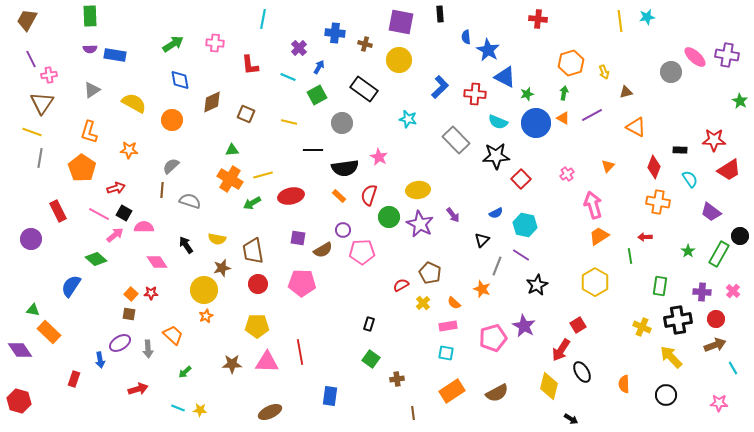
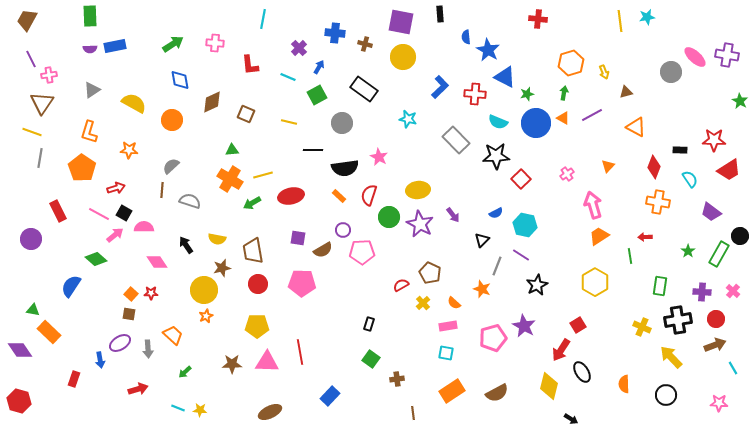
blue rectangle at (115, 55): moved 9 px up; rotated 20 degrees counterclockwise
yellow circle at (399, 60): moved 4 px right, 3 px up
blue rectangle at (330, 396): rotated 36 degrees clockwise
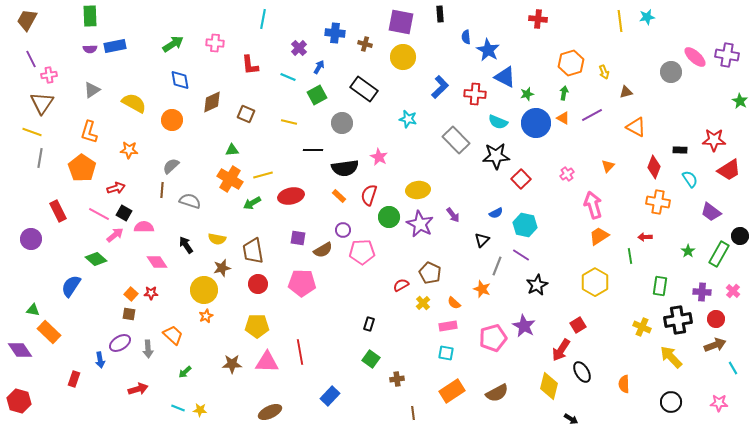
black circle at (666, 395): moved 5 px right, 7 px down
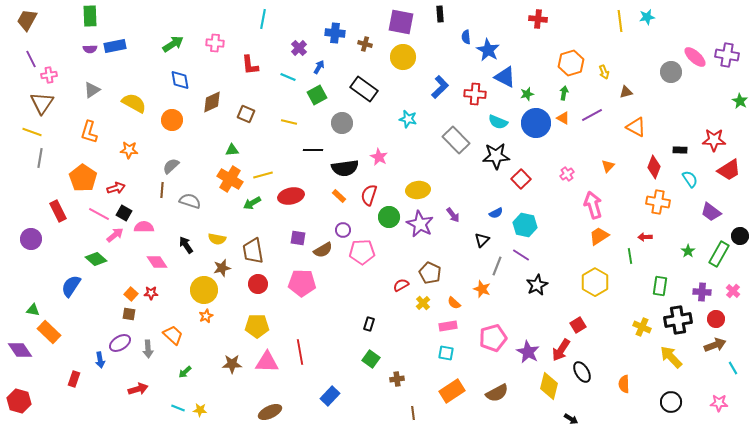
orange pentagon at (82, 168): moved 1 px right, 10 px down
purple star at (524, 326): moved 4 px right, 26 px down
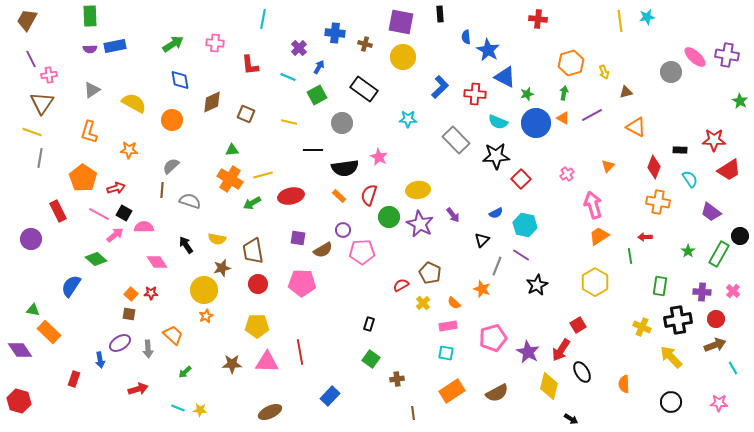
cyan star at (408, 119): rotated 12 degrees counterclockwise
